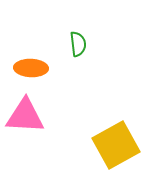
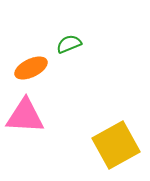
green semicircle: moved 9 px left; rotated 105 degrees counterclockwise
orange ellipse: rotated 28 degrees counterclockwise
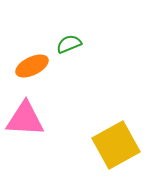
orange ellipse: moved 1 px right, 2 px up
pink triangle: moved 3 px down
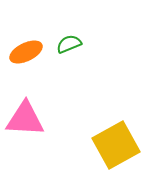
orange ellipse: moved 6 px left, 14 px up
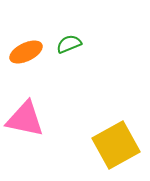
pink triangle: rotated 9 degrees clockwise
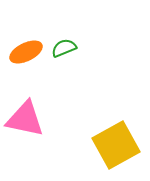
green semicircle: moved 5 px left, 4 px down
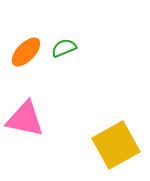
orange ellipse: rotated 20 degrees counterclockwise
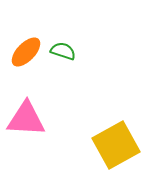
green semicircle: moved 1 px left, 3 px down; rotated 40 degrees clockwise
pink triangle: moved 1 px right; rotated 9 degrees counterclockwise
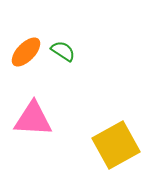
green semicircle: rotated 15 degrees clockwise
pink triangle: moved 7 px right
